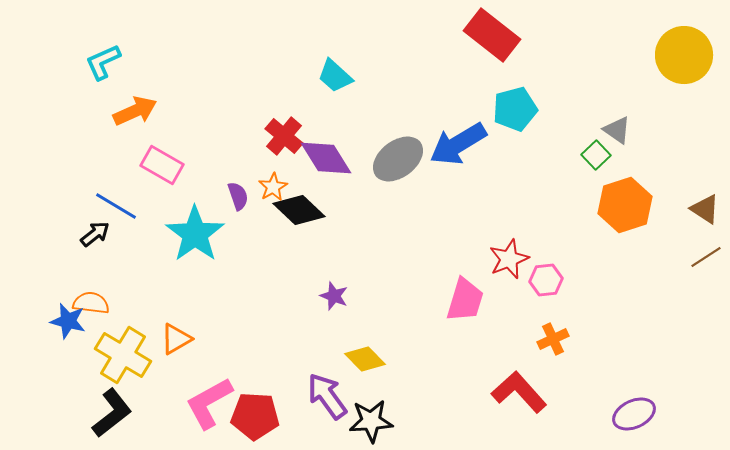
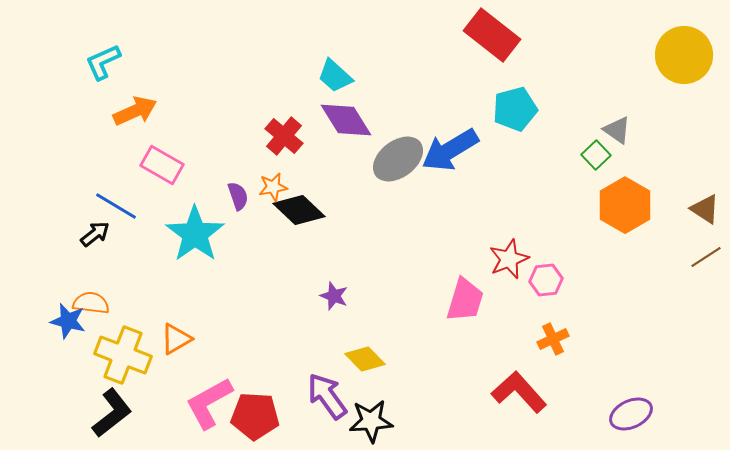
blue arrow: moved 8 px left, 6 px down
purple diamond: moved 20 px right, 38 px up
orange star: rotated 20 degrees clockwise
orange hexagon: rotated 12 degrees counterclockwise
yellow cross: rotated 10 degrees counterclockwise
purple ellipse: moved 3 px left
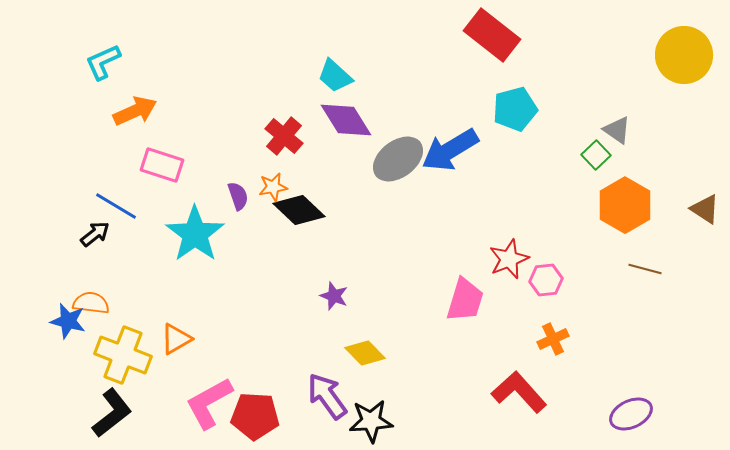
pink rectangle: rotated 12 degrees counterclockwise
brown line: moved 61 px left, 12 px down; rotated 48 degrees clockwise
yellow diamond: moved 6 px up
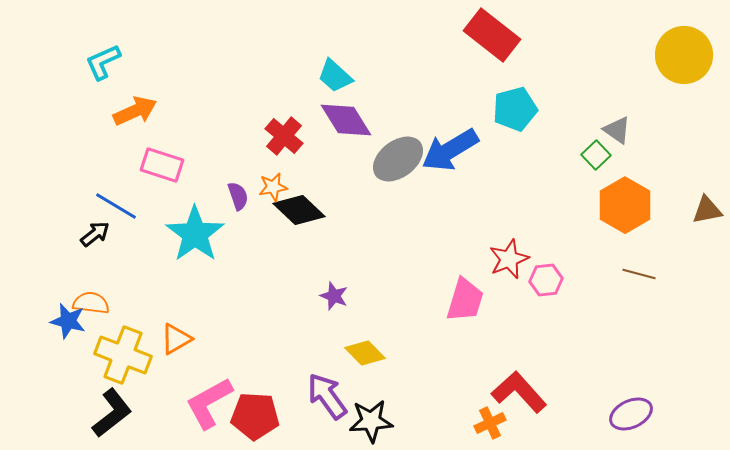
brown triangle: moved 2 px right, 1 px down; rotated 44 degrees counterclockwise
brown line: moved 6 px left, 5 px down
orange cross: moved 63 px left, 84 px down
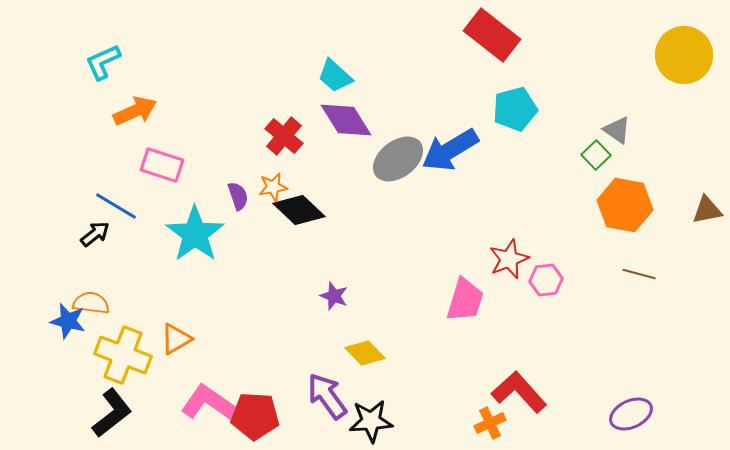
orange hexagon: rotated 20 degrees counterclockwise
pink L-shape: rotated 64 degrees clockwise
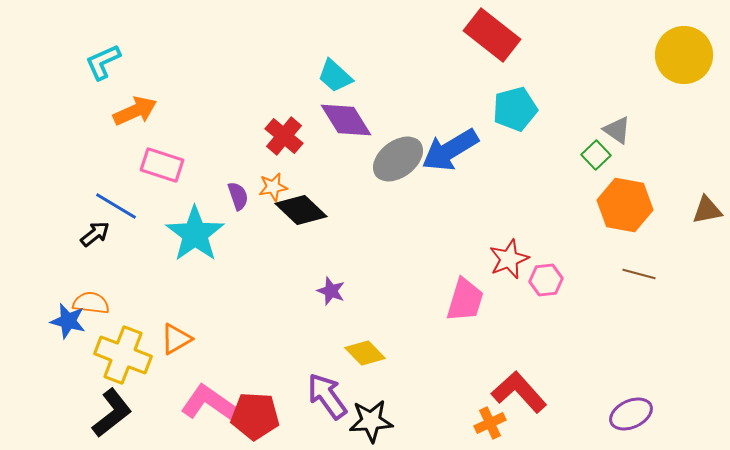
black diamond: moved 2 px right
purple star: moved 3 px left, 5 px up
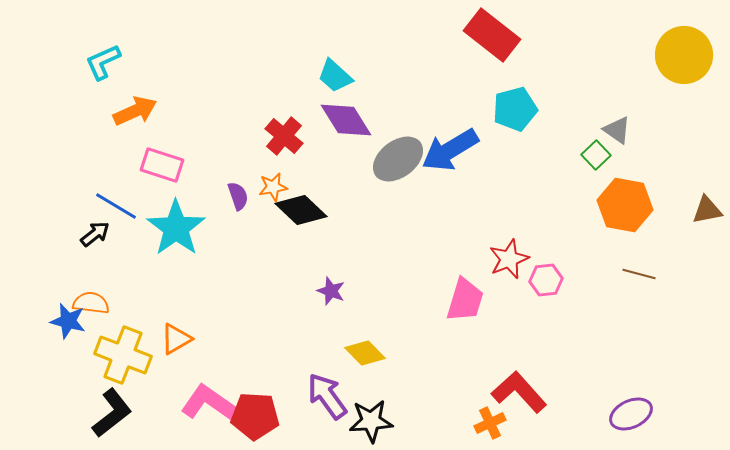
cyan star: moved 19 px left, 6 px up
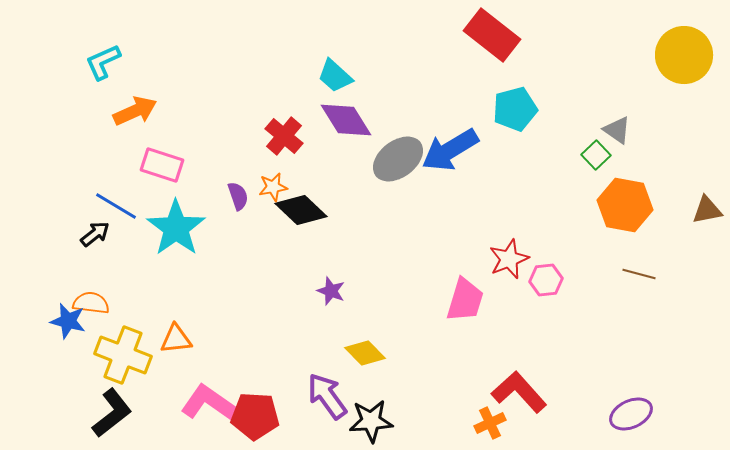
orange triangle: rotated 24 degrees clockwise
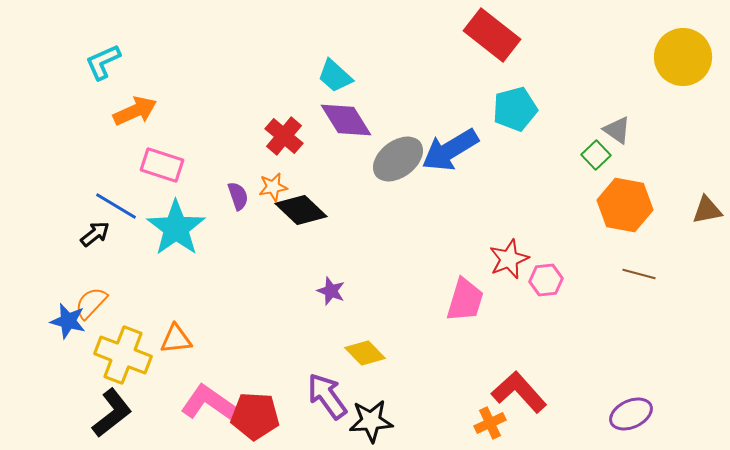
yellow circle: moved 1 px left, 2 px down
orange semicircle: rotated 54 degrees counterclockwise
